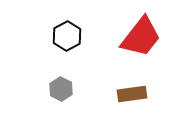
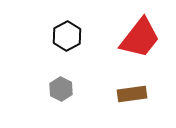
red trapezoid: moved 1 px left, 1 px down
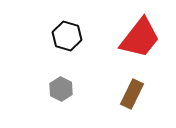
black hexagon: rotated 16 degrees counterclockwise
brown rectangle: rotated 56 degrees counterclockwise
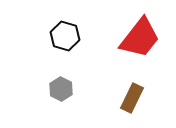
black hexagon: moved 2 px left
brown rectangle: moved 4 px down
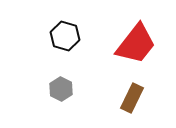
red trapezoid: moved 4 px left, 6 px down
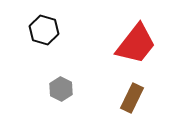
black hexagon: moved 21 px left, 6 px up
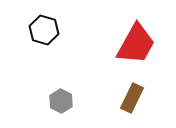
red trapezoid: rotated 9 degrees counterclockwise
gray hexagon: moved 12 px down
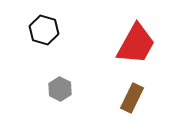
gray hexagon: moved 1 px left, 12 px up
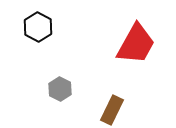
black hexagon: moved 6 px left, 3 px up; rotated 12 degrees clockwise
brown rectangle: moved 20 px left, 12 px down
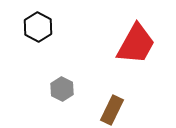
gray hexagon: moved 2 px right
